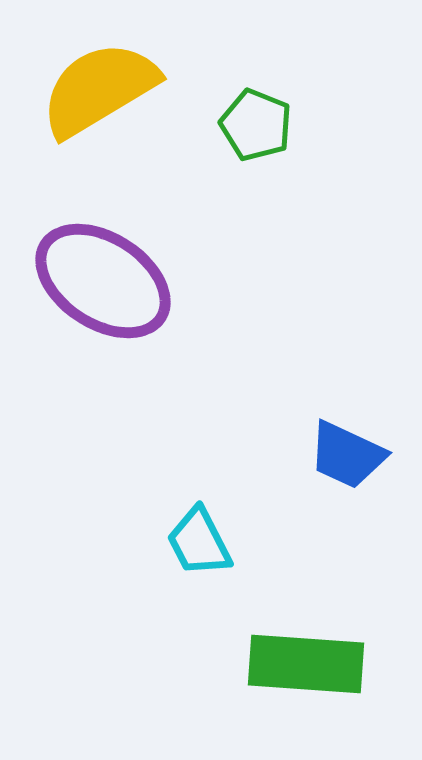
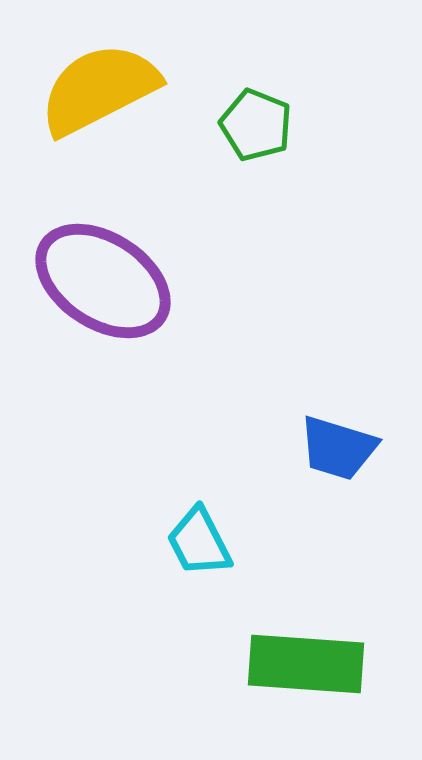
yellow semicircle: rotated 4 degrees clockwise
blue trapezoid: moved 9 px left, 7 px up; rotated 8 degrees counterclockwise
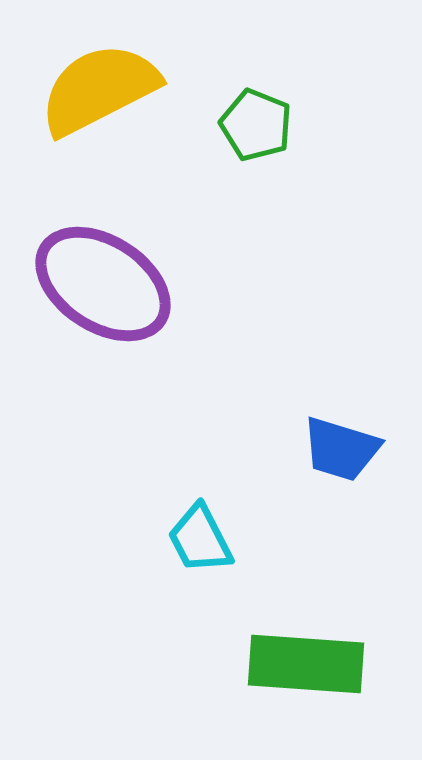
purple ellipse: moved 3 px down
blue trapezoid: moved 3 px right, 1 px down
cyan trapezoid: moved 1 px right, 3 px up
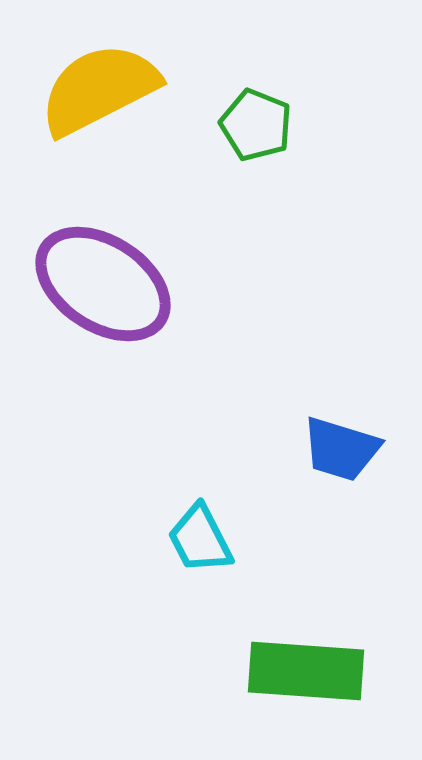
green rectangle: moved 7 px down
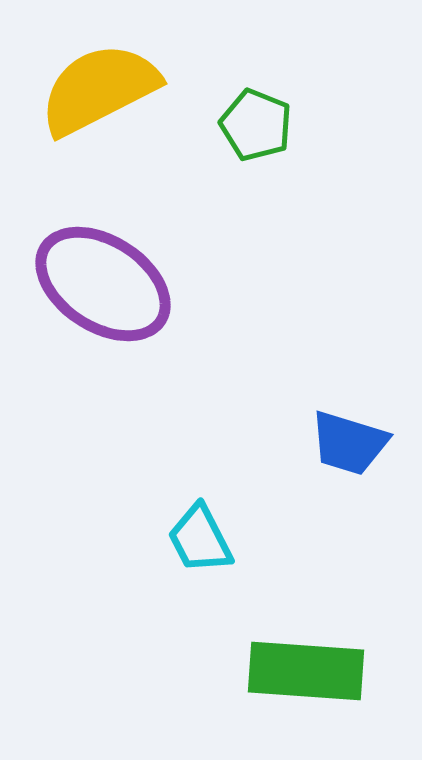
blue trapezoid: moved 8 px right, 6 px up
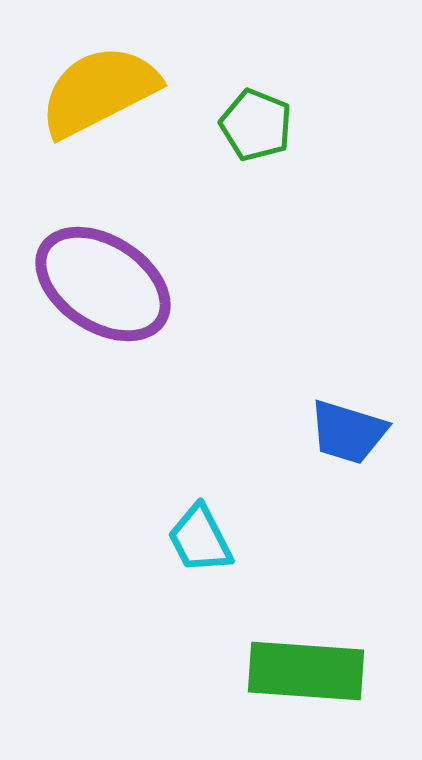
yellow semicircle: moved 2 px down
blue trapezoid: moved 1 px left, 11 px up
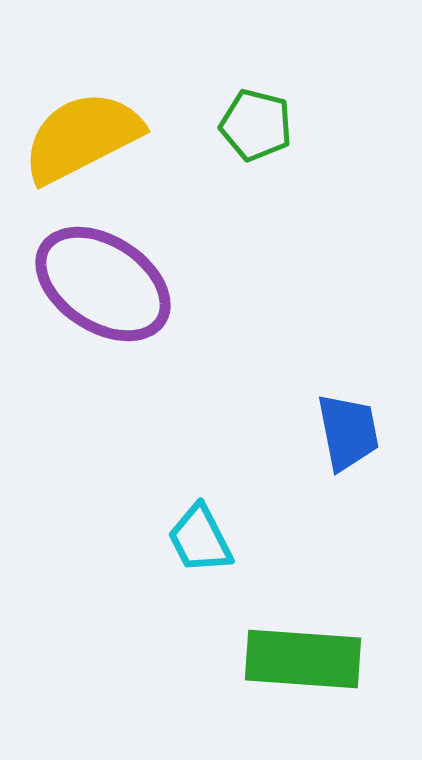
yellow semicircle: moved 17 px left, 46 px down
green pentagon: rotated 8 degrees counterclockwise
blue trapezoid: rotated 118 degrees counterclockwise
green rectangle: moved 3 px left, 12 px up
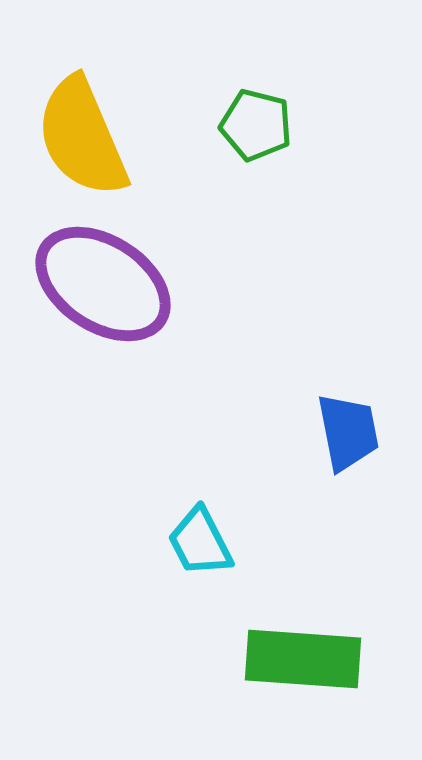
yellow semicircle: rotated 86 degrees counterclockwise
cyan trapezoid: moved 3 px down
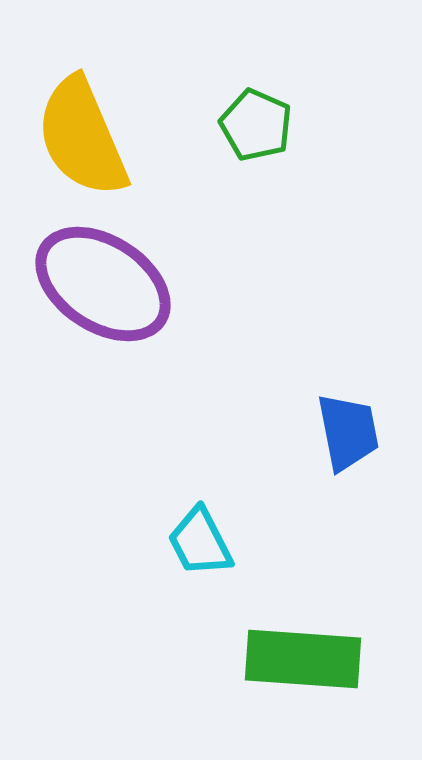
green pentagon: rotated 10 degrees clockwise
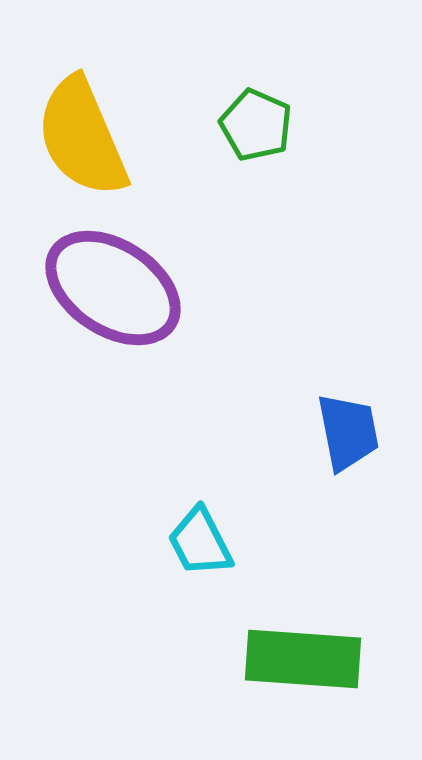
purple ellipse: moved 10 px right, 4 px down
